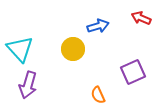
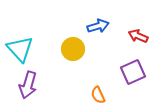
red arrow: moved 3 px left, 18 px down
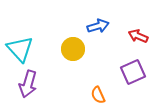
purple arrow: moved 1 px up
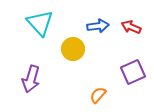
blue arrow: rotated 10 degrees clockwise
red arrow: moved 7 px left, 9 px up
cyan triangle: moved 20 px right, 26 px up
purple arrow: moved 3 px right, 5 px up
orange semicircle: rotated 66 degrees clockwise
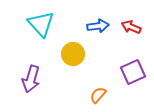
cyan triangle: moved 1 px right, 1 px down
yellow circle: moved 5 px down
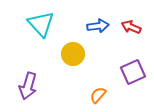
purple arrow: moved 3 px left, 7 px down
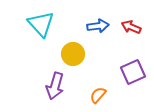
purple arrow: moved 27 px right
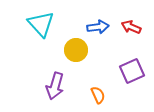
blue arrow: moved 1 px down
yellow circle: moved 3 px right, 4 px up
purple square: moved 1 px left, 1 px up
orange semicircle: rotated 114 degrees clockwise
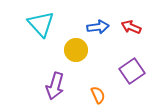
purple square: rotated 10 degrees counterclockwise
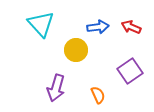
purple square: moved 2 px left
purple arrow: moved 1 px right, 2 px down
